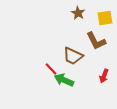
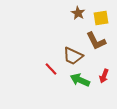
yellow square: moved 4 px left
green arrow: moved 16 px right
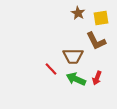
brown trapezoid: rotated 25 degrees counterclockwise
red arrow: moved 7 px left, 2 px down
green arrow: moved 4 px left, 1 px up
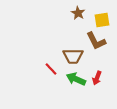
yellow square: moved 1 px right, 2 px down
